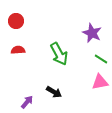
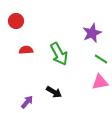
purple star: rotated 24 degrees clockwise
red semicircle: moved 8 px right
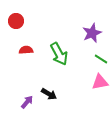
black arrow: moved 5 px left, 2 px down
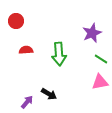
green arrow: rotated 25 degrees clockwise
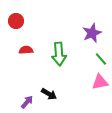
green line: rotated 16 degrees clockwise
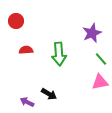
purple arrow: rotated 104 degrees counterclockwise
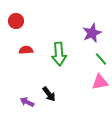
black arrow: rotated 21 degrees clockwise
